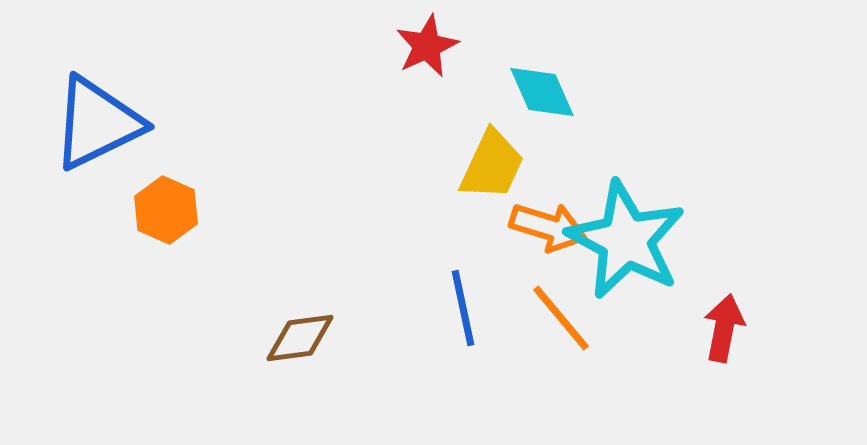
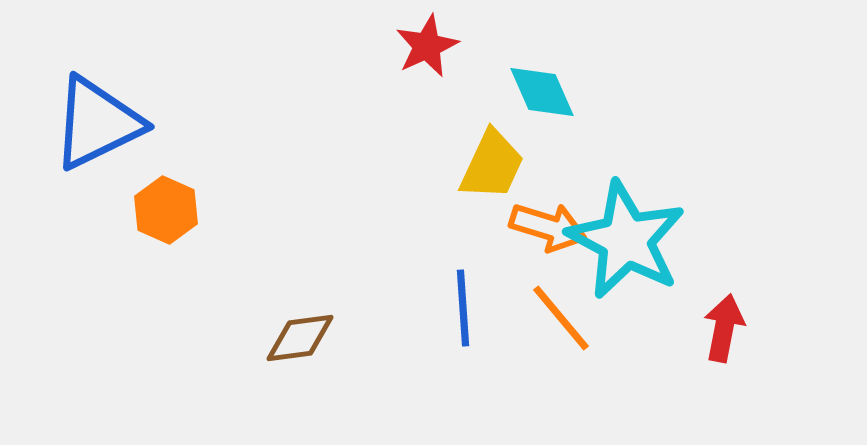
blue line: rotated 8 degrees clockwise
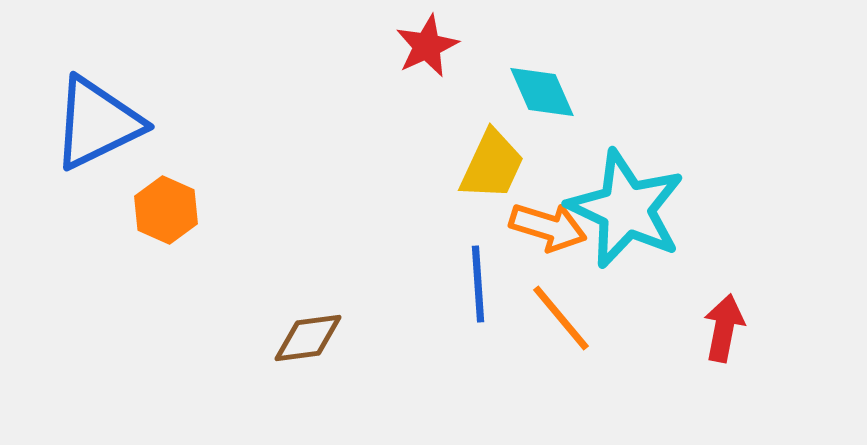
cyan star: moved 31 px up; rotated 3 degrees counterclockwise
blue line: moved 15 px right, 24 px up
brown diamond: moved 8 px right
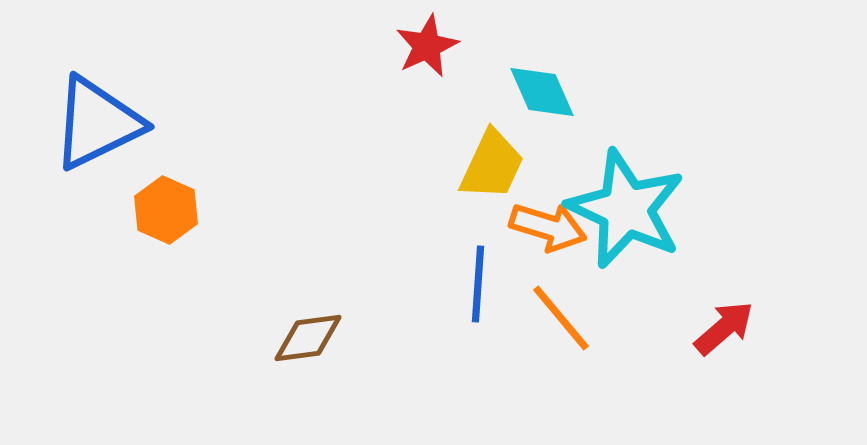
blue line: rotated 8 degrees clockwise
red arrow: rotated 38 degrees clockwise
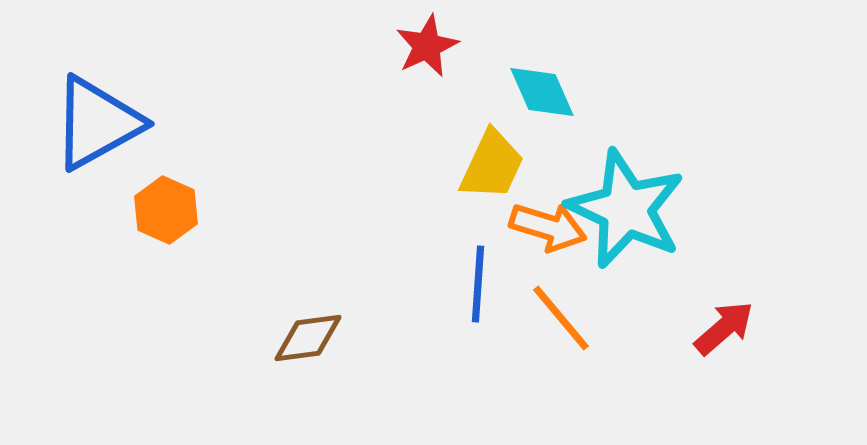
blue triangle: rotated 3 degrees counterclockwise
